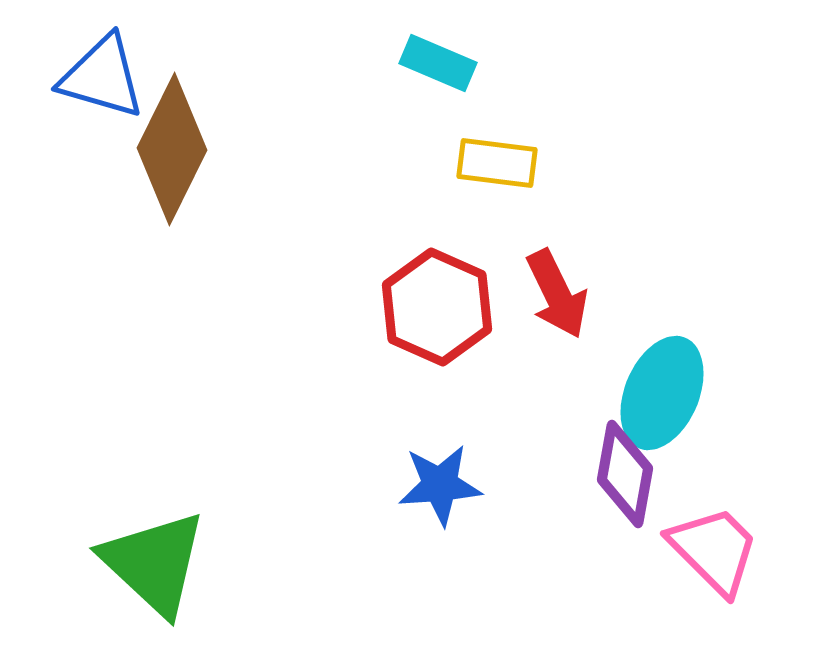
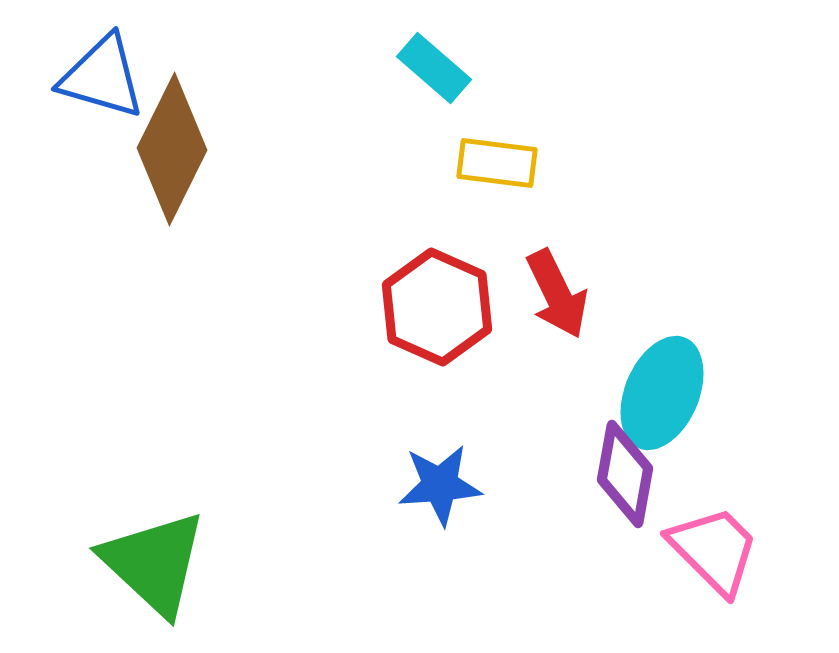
cyan rectangle: moved 4 px left, 5 px down; rotated 18 degrees clockwise
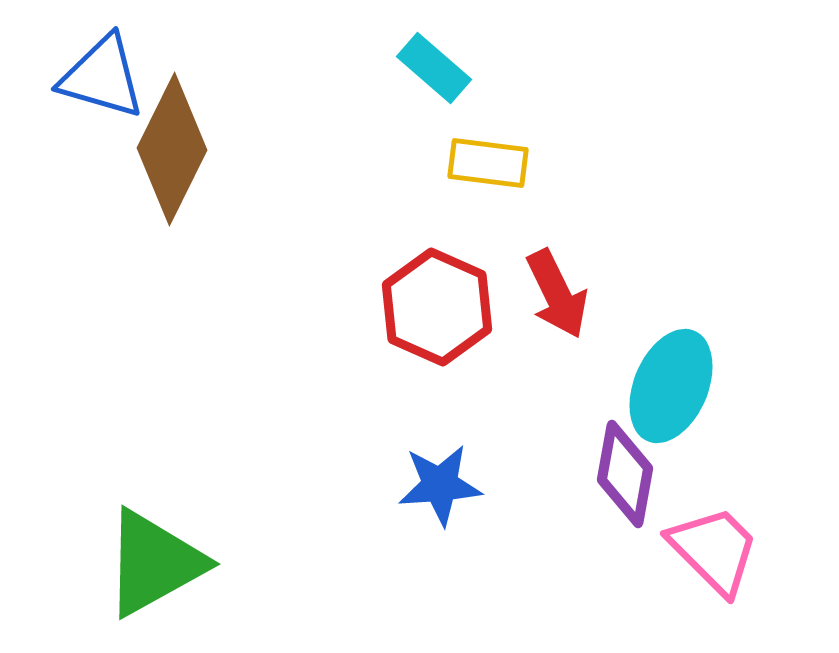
yellow rectangle: moved 9 px left
cyan ellipse: moved 9 px right, 7 px up
green triangle: rotated 48 degrees clockwise
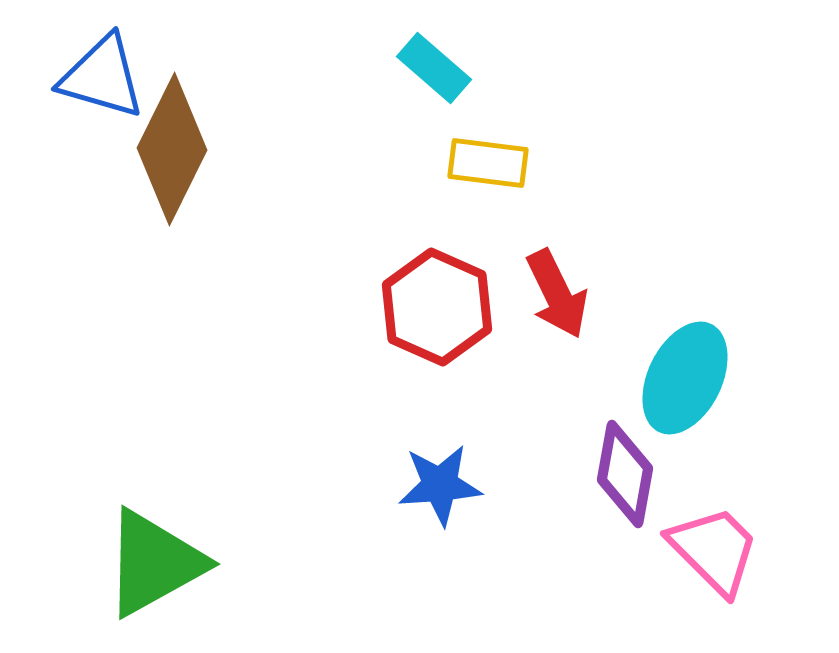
cyan ellipse: moved 14 px right, 8 px up; rotated 3 degrees clockwise
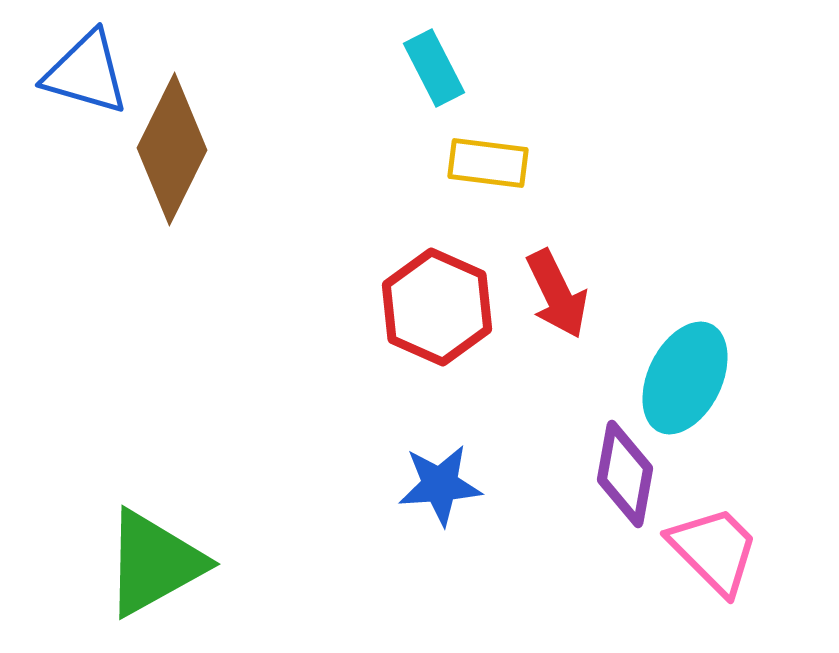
cyan rectangle: rotated 22 degrees clockwise
blue triangle: moved 16 px left, 4 px up
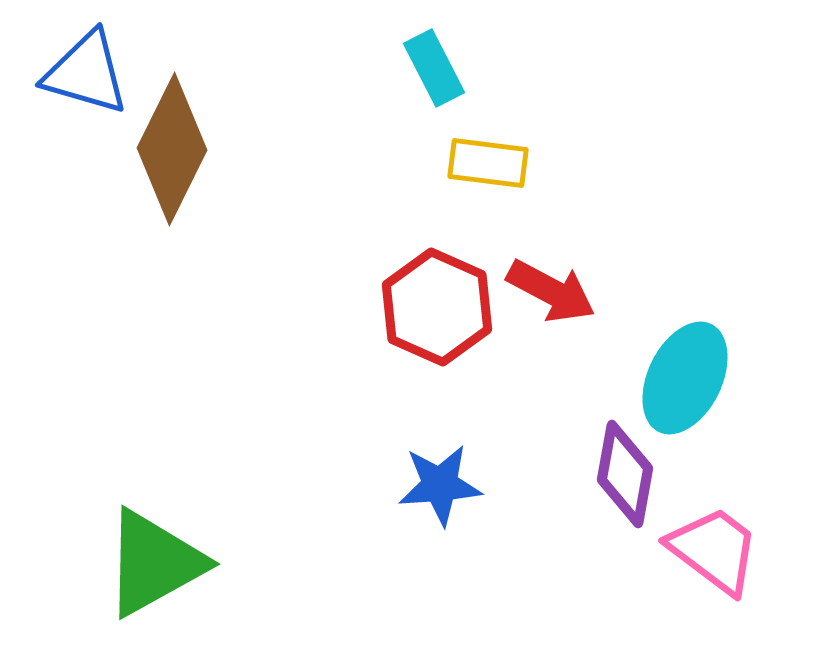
red arrow: moved 6 px left, 3 px up; rotated 36 degrees counterclockwise
pink trapezoid: rotated 8 degrees counterclockwise
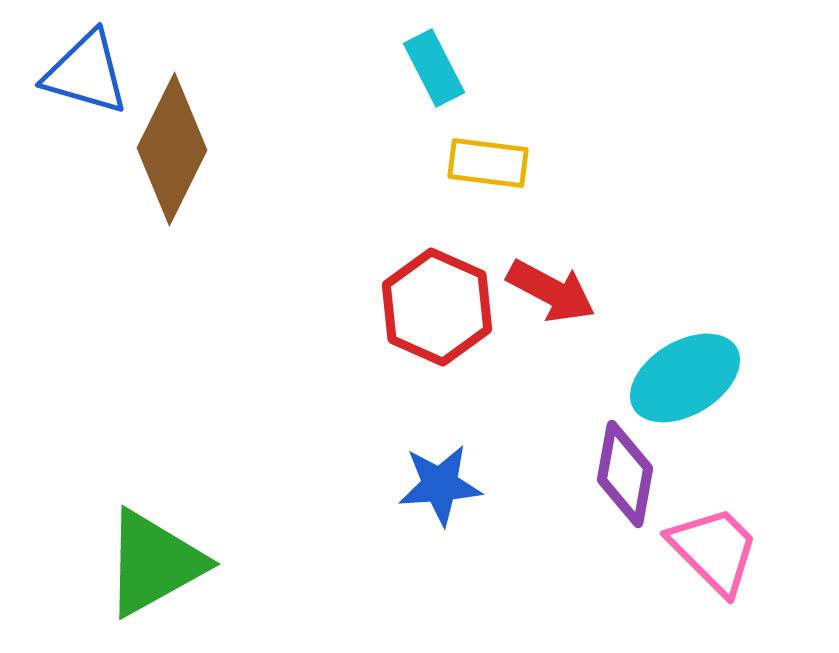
cyan ellipse: rotated 33 degrees clockwise
pink trapezoid: rotated 8 degrees clockwise
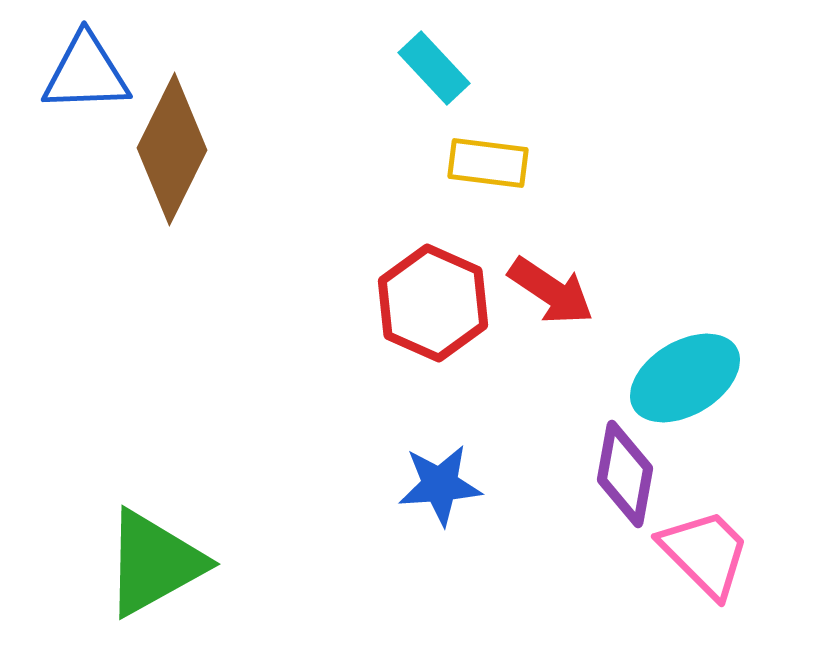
cyan rectangle: rotated 16 degrees counterclockwise
blue triangle: rotated 18 degrees counterclockwise
red arrow: rotated 6 degrees clockwise
red hexagon: moved 4 px left, 4 px up
pink trapezoid: moved 9 px left, 3 px down
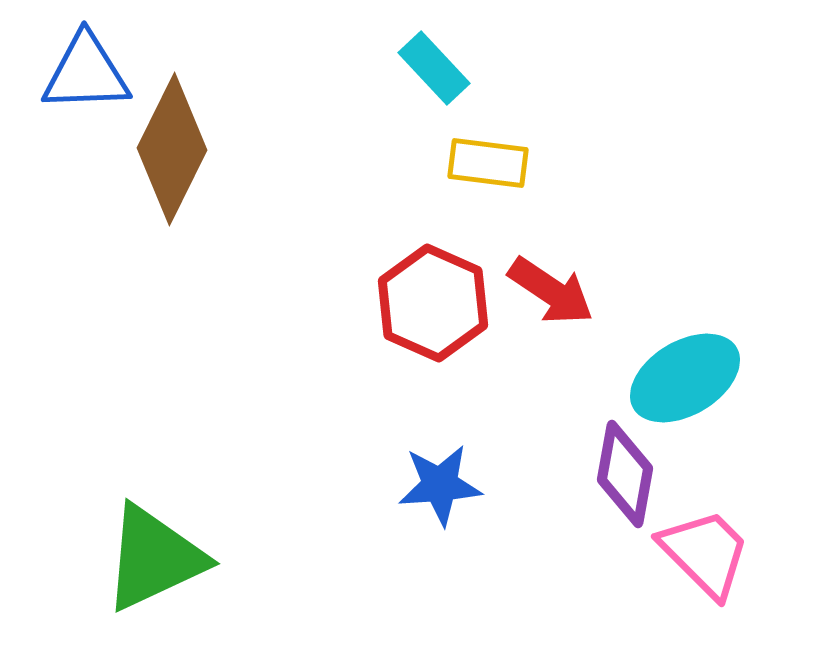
green triangle: moved 5 px up; rotated 4 degrees clockwise
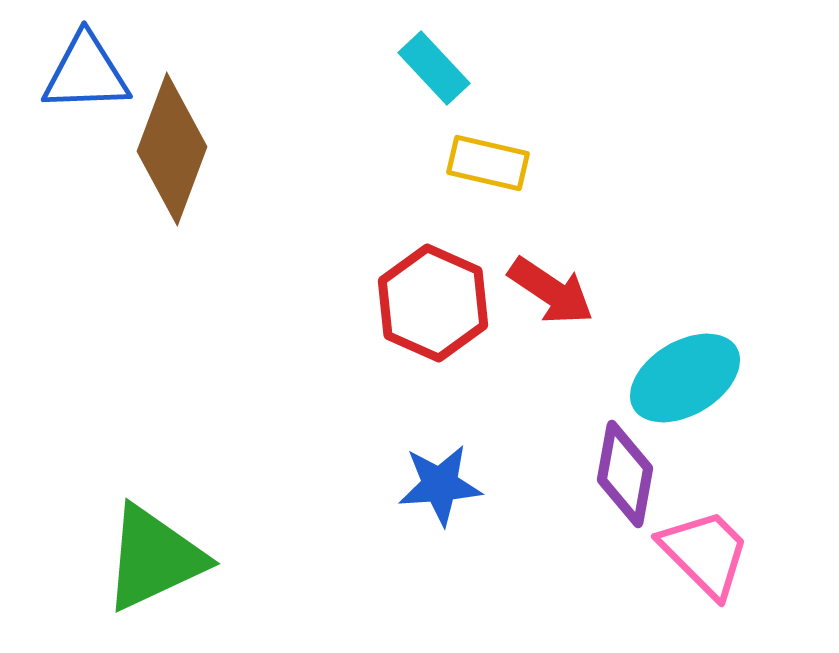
brown diamond: rotated 6 degrees counterclockwise
yellow rectangle: rotated 6 degrees clockwise
